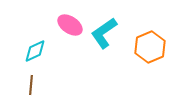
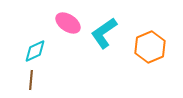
pink ellipse: moved 2 px left, 2 px up
brown line: moved 5 px up
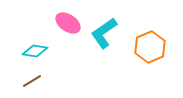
cyan diamond: rotated 35 degrees clockwise
brown line: moved 1 px right, 1 px down; rotated 54 degrees clockwise
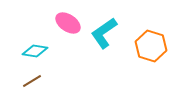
orange hexagon: moved 1 px right, 1 px up; rotated 20 degrees counterclockwise
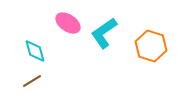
cyan diamond: rotated 65 degrees clockwise
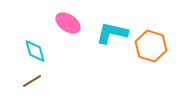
cyan L-shape: moved 8 px right; rotated 48 degrees clockwise
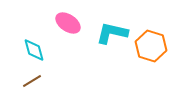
cyan diamond: moved 1 px left, 1 px up
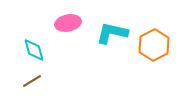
pink ellipse: rotated 45 degrees counterclockwise
orange hexagon: moved 3 px right, 1 px up; rotated 16 degrees clockwise
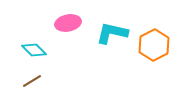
cyan diamond: rotated 30 degrees counterclockwise
